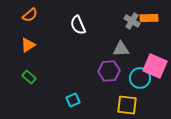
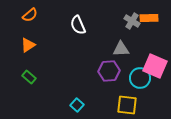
cyan square: moved 4 px right, 5 px down; rotated 24 degrees counterclockwise
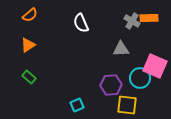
white semicircle: moved 3 px right, 2 px up
purple hexagon: moved 2 px right, 14 px down
cyan square: rotated 24 degrees clockwise
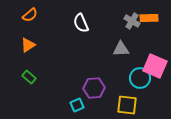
purple hexagon: moved 17 px left, 3 px down
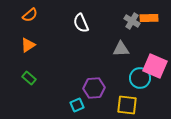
green rectangle: moved 1 px down
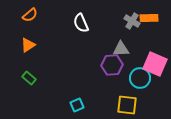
pink square: moved 2 px up
purple hexagon: moved 18 px right, 23 px up
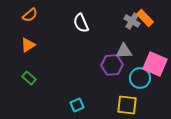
orange rectangle: moved 4 px left; rotated 48 degrees clockwise
gray triangle: moved 3 px right, 2 px down
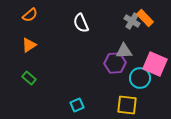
orange triangle: moved 1 px right
purple hexagon: moved 3 px right, 2 px up
